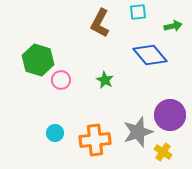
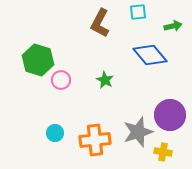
yellow cross: rotated 24 degrees counterclockwise
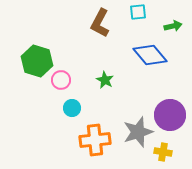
green hexagon: moved 1 px left, 1 px down
cyan circle: moved 17 px right, 25 px up
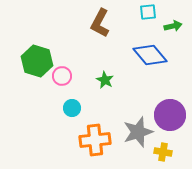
cyan square: moved 10 px right
pink circle: moved 1 px right, 4 px up
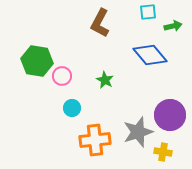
green hexagon: rotated 8 degrees counterclockwise
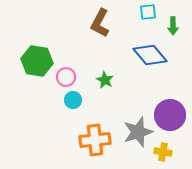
green arrow: rotated 102 degrees clockwise
pink circle: moved 4 px right, 1 px down
cyan circle: moved 1 px right, 8 px up
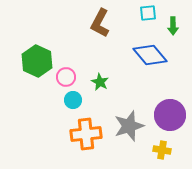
cyan square: moved 1 px down
green hexagon: rotated 16 degrees clockwise
green star: moved 5 px left, 2 px down
gray star: moved 9 px left, 6 px up
orange cross: moved 9 px left, 6 px up
yellow cross: moved 1 px left, 2 px up
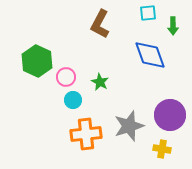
brown L-shape: moved 1 px down
blue diamond: rotated 20 degrees clockwise
yellow cross: moved 1 px up
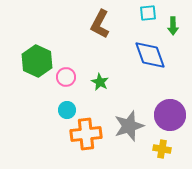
cyan circle: moved 6 px left, 10 px down
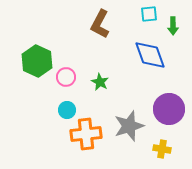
cyan square: moved 1 px right, 1 px down
purple circle: moved 1 px left, 6 px up
